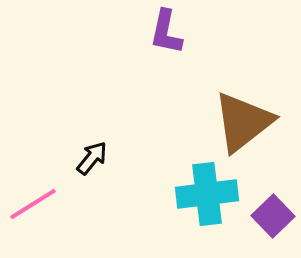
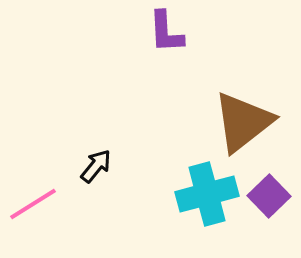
purple L-shape: rotated 15 degrees counterclockwise
black arrow: moved 4 px right, 8 px down
cyan cross: rotated 8 degrees counterclockwise
purple square: moved 4 px left, 20 px up
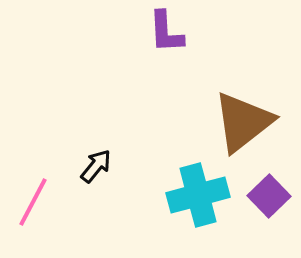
cyan cross: moved 9 px left, 1 px down
pink line: moved 2 px up; rotated 30 degrees counterclockwise
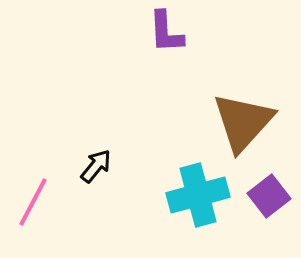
brown triangle: rotated 10 degrees counterclockwise
purple square: rotated 6 degrees clockwise
